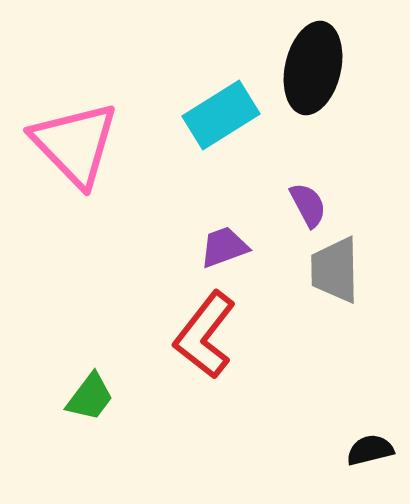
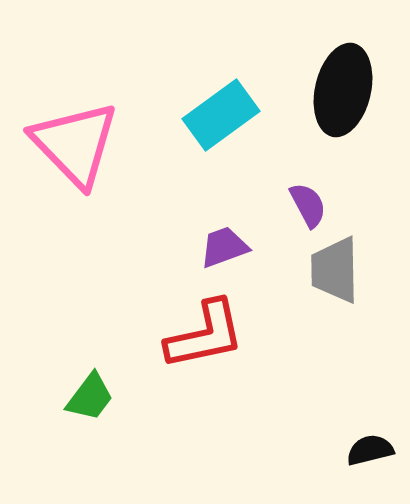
black ellipse: moved 30 px right, 22 px down
cyan rectangle: rotated 4 degrees counterclockwise
red L-shape: rotated 140 degrees counterclockwise
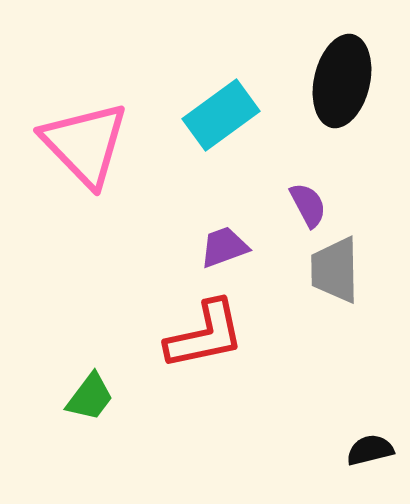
black ellipse: moved 1 px left, 9 px up
pink triangle: moved 10 px right
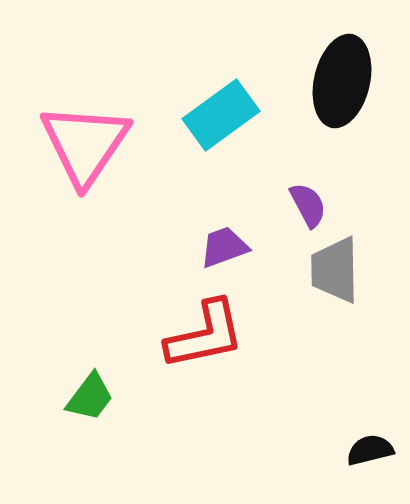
pink triangle: rotated 18 degrees clockwise
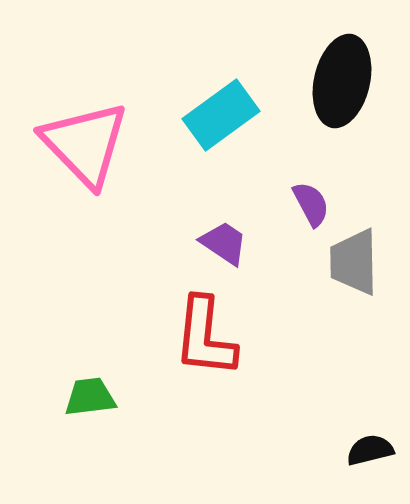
pink triangle: rotated 18 degrees counterclockwise
purple semicircle: moved 3 px right, 1 px up
purple trapezoid: moved 4 px up; rotated 54 degrees clockwise
gray trapezoid: moved 19 px right, 8 px up
red L-shape: moved 2 px down; rotated 108 degrees clockwise
green trapezoid: rotated 134 degrees counterclockwise
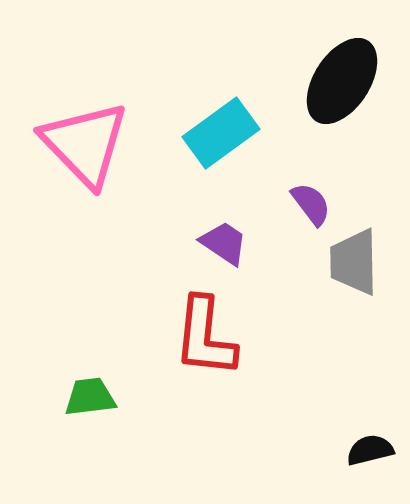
black ellipse: rotated 20 degrees clockwise
cyan rectangle: moved 18 px down
purple semicircle: rotated 9 degrees counterclockwise
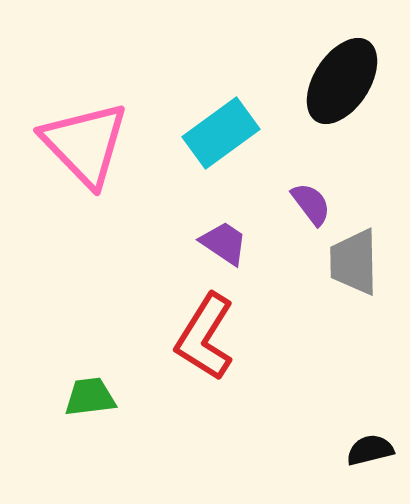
red L-shape: rotated 26 degrees clockwise
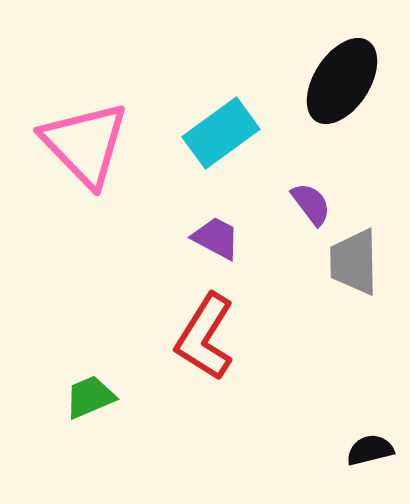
purple trapezoid: moved 8 px left, 5 px up; rotated 6 degrees counterclockwise
green trapezoid: rotated 16 degrees counterclockwise
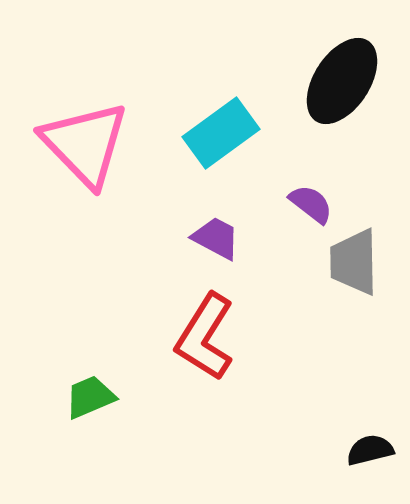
purple semicircle: rotated 15 degrees counterclockwise
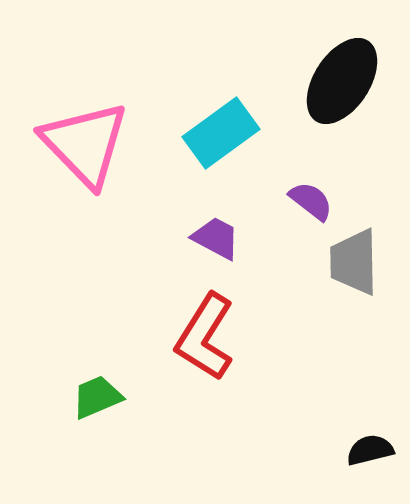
purple semicircle: moved 3 px up
green trapezoid: moved 7 px right
